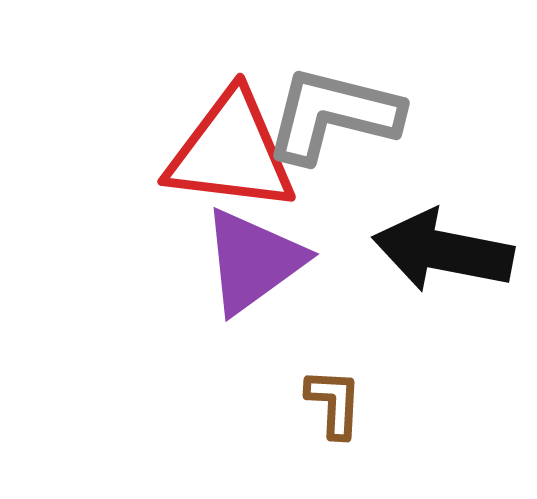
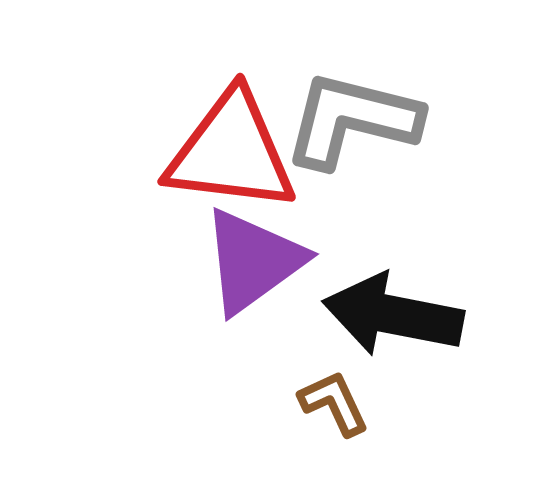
gray L-shape: moved 19 px right, 5 px down
black arrow: moved 50 px left, 64 px down
brown L-shape: rotated 28 degrees counterclockwise
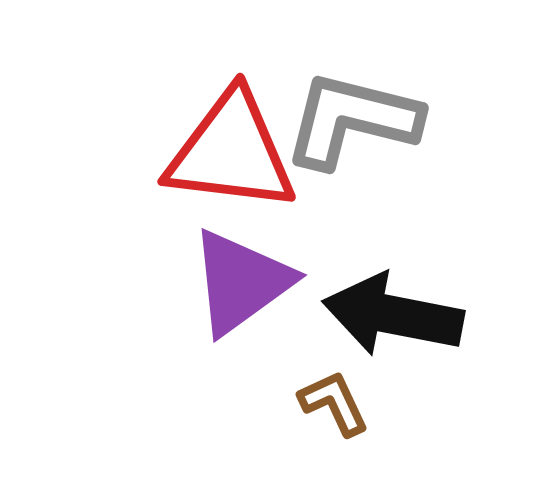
purple triangle: moved 12 px left, 21 px down
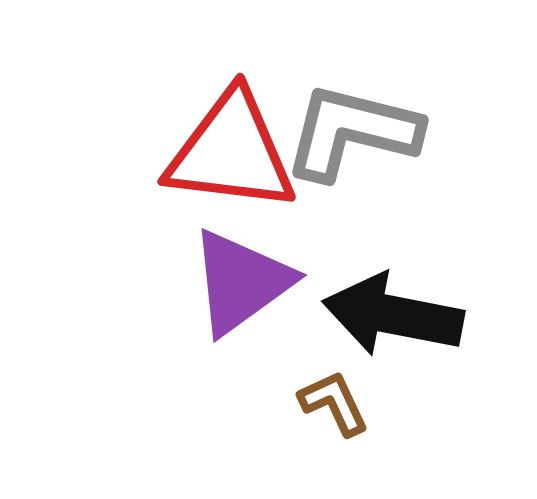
gray L-shape: moved 12 px down
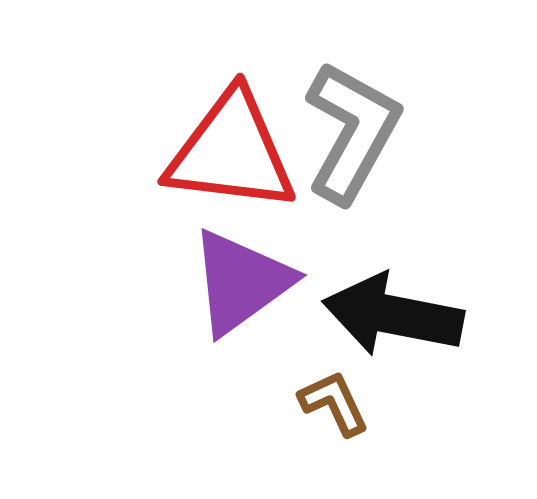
gray L-shape: rotated 105 degrees clockwise
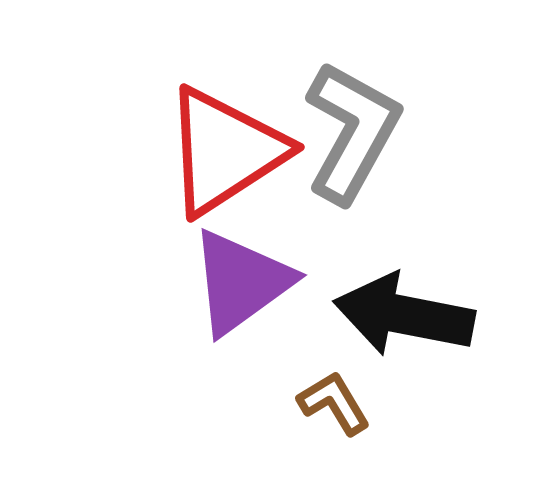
red triangle: moved 6 px left, 1 px up; rotated 40 degrees counterclockwise
black arrow: moved 11 px right
brown L-shape: rotated 6 degrees counterclockwise
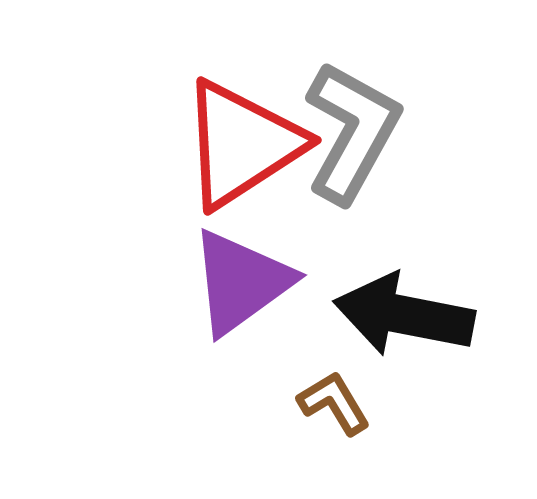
red triangle: moved 17 px right, 7 px up
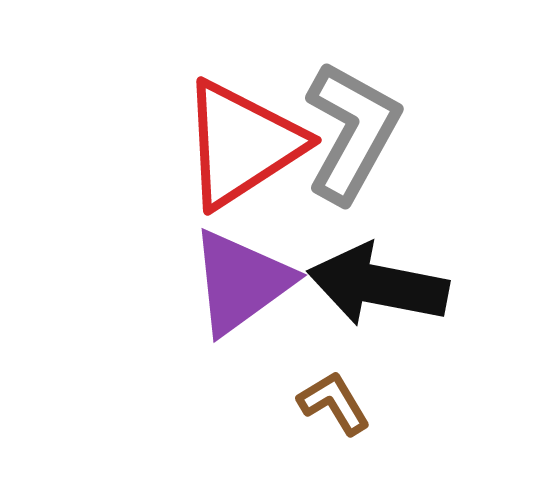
black arrow: moved 26 px left, 30 px up
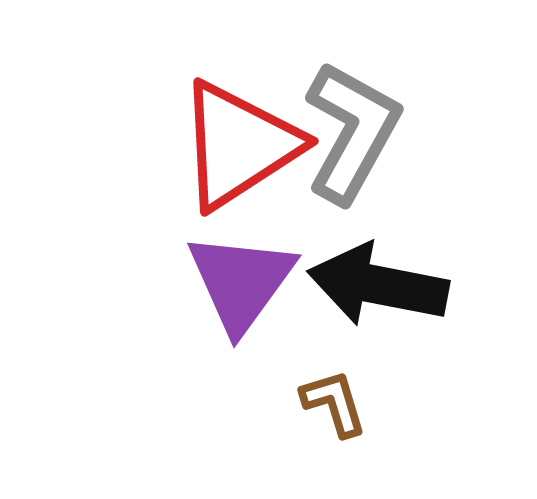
red triangle: moved 3 px left, 1 px down
purple triangle: rotated 18 degrees counterclockwise
brown L-shape: rotated 14 degrees clockwise
